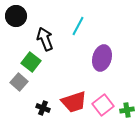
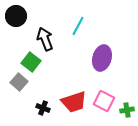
pink square: moved 1 px right, 4 px up; rotated 25 degrees counterclockwise
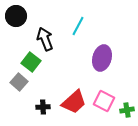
red trapezoid: rotated 24 degrees counterclockwise
black cross: moved 1 px up; rotated 24 degrees counterclockwise
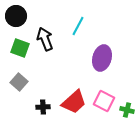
green square: moved 11 px left, 14 px up; rotated 18 degrees counterclockwise
green cross: rotated 24 degrees clockwise
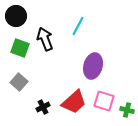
purple ellipse: moved 9 px left, 8 px down
pink square: rotated 10 degrees counterclockwise
black cross: rotated 24 degrees counterclockwise
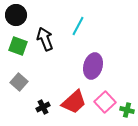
black circle: moved 1 px up
green square: moved 2 px left, 2 px up
pink square: moved 1 px right, 1 px down; rotated 30 degrees clockwise
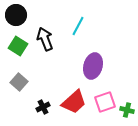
green square: rotated 12 degrees clockwise
pink square: rotated 25 degrees clockwise
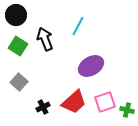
purple ellipse: moved 2 px left; rotated 45 degrees clockwise
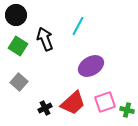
red trapezoid: moved 1 px left, 1 px down
black cross: moved 2 px right, 1 px down
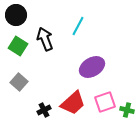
purple ellipse: moved 1 px right, 1 px down
black cross: moved 1 px left, 2 px down
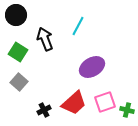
green square: moved 6 px down
red trapezoid: moved 1 px right
